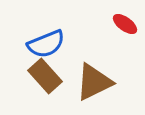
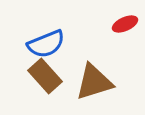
red ellipse: rotated 60 degrees counterclockwise
brown triangle: rotated 9 degrees clockwise
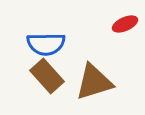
blue semicircle: rotated 21 degrees clockwise
brown rectangle: moved 2 px right
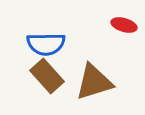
red ellipse: moved 1 px left, 1 px down; rotated 40 degrees clockwise
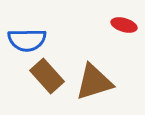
blue semicircle: moved 19 px left, 4 px up
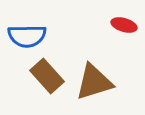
blue semicircle: moved 4 px up
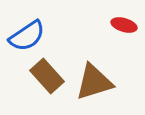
blue semicircle: rotated 33 degrees counterclockwise
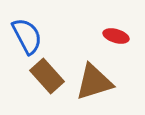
red ellipse: moved 8 px left, 11 px down
blue semicircle: rotated 84 degrees counterclockwise
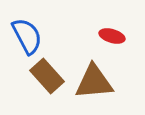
red ellipse: moved 4 px left
brown triangle: rotated 12 degrees clockwise
